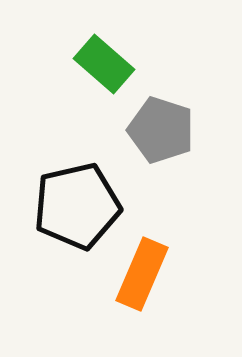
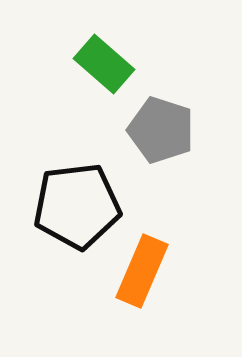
black pentagon: rotated 6 degrees clockwise
orange rectangle: moved 3 px up
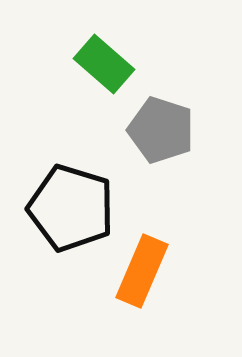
black pentagon: moved 6 px left, 2 px down; rotated 24 degrees clockwise
